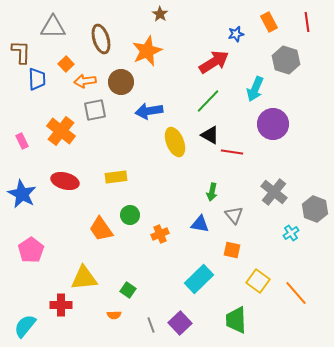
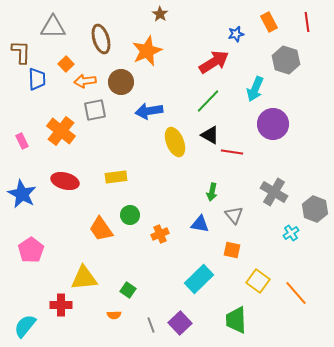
gray cross at (274, 192): rotated 8 degrees counterclockwise
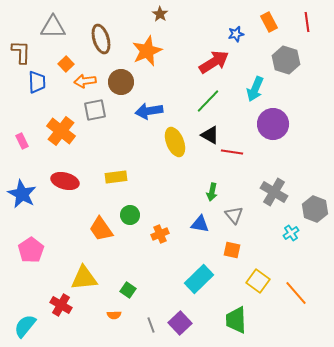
blue trapezoid at (37, 79): moved 3 px down
red cross at (61, 305): rotated 30 degrees clockwise
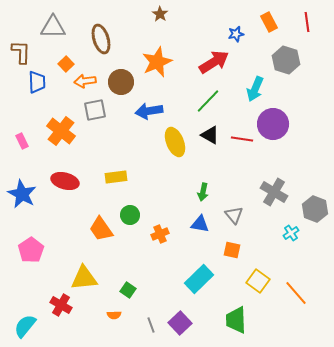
orange star at (147, 51): moved 10 px right, 11 px down
red line at (232, 152): moved 10 px right, 13 px up
green arrow at (212, 192): moved 9 px left
